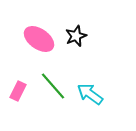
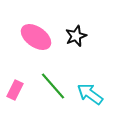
pink ellipse: moved 3 px left, 2 px up
pink rectangle: moved 3 px left, 1 px up
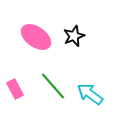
black star: moved 2 px left
pink rectangle: moved 1 px up; rotated 54 degrees counterclockwise
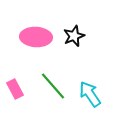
pink ellipse: rotated 32 degrees counterclockwise
cyan arrow: rotated 20 degrees clockwise
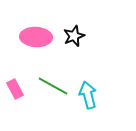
green line: rotated 20 degrees counterclockwise
cyan arrow: moved 2 px left, 1 px down; rotated 20 degrees clockwise
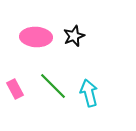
green line: rotated 16 degrees clockwise
cyan arrow: moved 1 px right, 2 px up
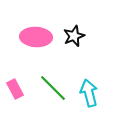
green line: moved 2 px down
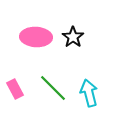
black star: moved 1 px left, 1 px down; rotated 15 degrees counterclockwise
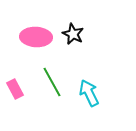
black star: moved 3 px up; rotated 10 degrees counterclockwise
green line: moved 1 px left, 6 px up; rotated 16 degrees clockwise
cyan arrow: rotated 12 degrees counterclockwise
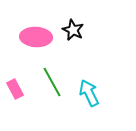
black star: moved 4 px up
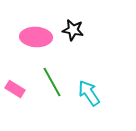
black star: rotated 15 degrees counterclockwise
pink rectangle: rotated 30 degrees counterclockwise
cyan arrow: rotated 8 degrees counterclockwise
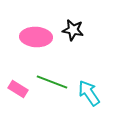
green line: rotated 40 degrees counterclockwise
pink rectangle: moved 3 px right
